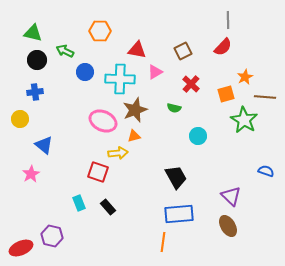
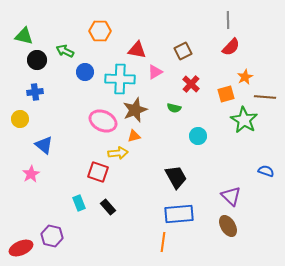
green triangle: moved 9 px left, 3 px down
red semicircle: moved 8 px right
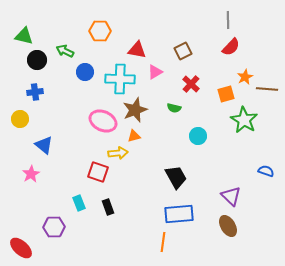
brown line: moved 2 px right, 8 px up
black rectangle: rotated 21 degrees clockwise
purple hexagon: moved 2 px right, 9 px up; rotated 15 degrees counterclockwise
red ellipse: rotated 65 degrees clockwise
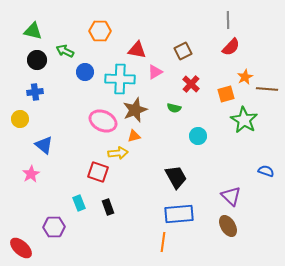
green triangle: moved 9 px right, 5 px up
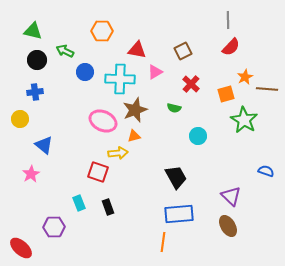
orange hexagon: moved 2 px right
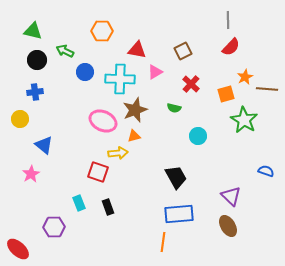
red ellipse: moved 3 px left, 1 px down
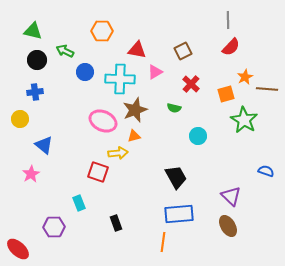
black rectangle: moved 8 px right, 16 px down
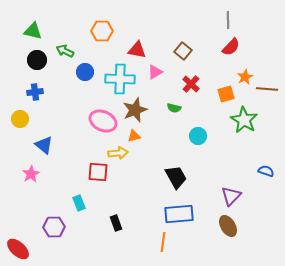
brown square: rotated 24 degrees counterclockwise
red square: rotated 15 degrees counterclockwise
purple triangle: rotated 30 degrees clockwise
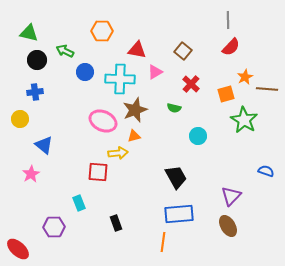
green triangle: moved 4 px left, 2 px down
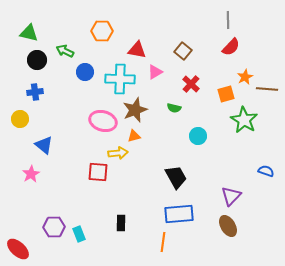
pink ellipse: rotated 8 degrees counterclockwise
cyan rectangle: moved 31 px down
black rectangle: moved 5 px right; rotated 21 degrees clockwise
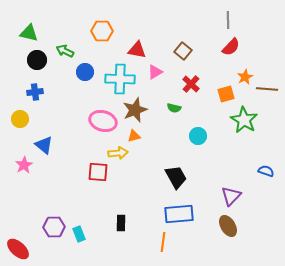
pink star: moved 7 px left, 9 px up
